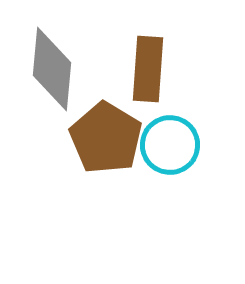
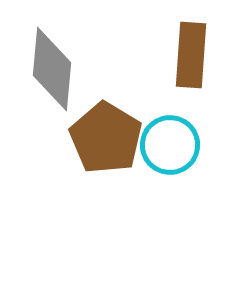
brown rectangle: moved 43 px right, 14 px up
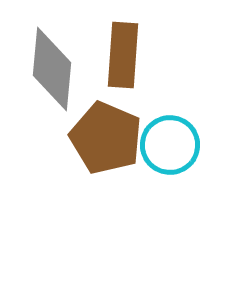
brown rectangle: moved 68 px left
brown pentagon: rotated 8 degrees counterclockwise
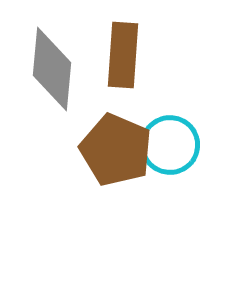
brown pentagon: moved 10 px right, 12 px down
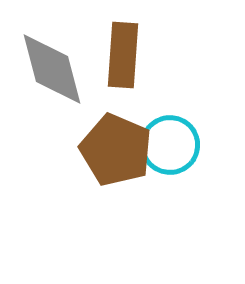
gray diamond: rotated 20 degrees counterclockwise
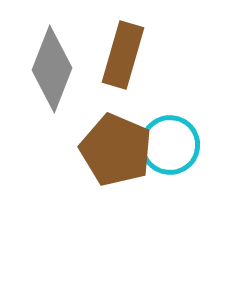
brown rectangle: rotated 12 degrees clockwise
gray diamond: rotated 36 degrees clockwise
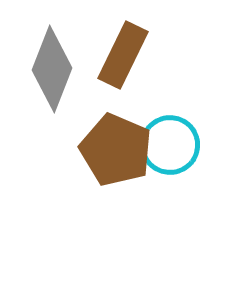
brown rectangle: rotated 10 degrees clockwise
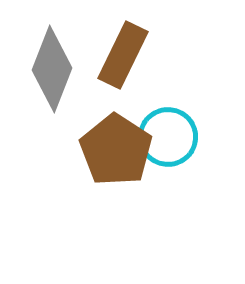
cyan circle: moved 2 px left, 8 px up
brown pentagon: rotated 10 degrees clockwise
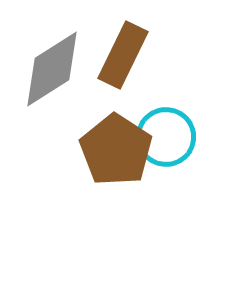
gray diamond: rotated 36 degrees clockwise
cyan circle: moved 2 px left
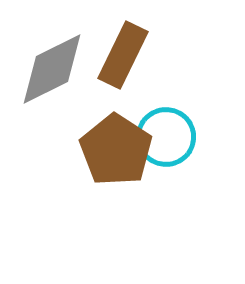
gray diamond: rotated 6 degrees clockwise
